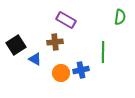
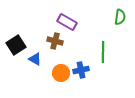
purple rectangle: moved 1 px right, 2 px down
brown cross: moved 1 px up; rotated 21 degrees clockwise
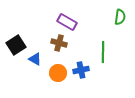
brown cross: moved 4 px right, 2 px down
orange circle: moved 3 px left
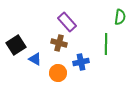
purple rectangle: rotated 18 degrees clockwise
green line: moved 3 px right, 8 px up
blue cross: moved 8 px up
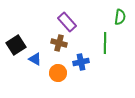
green line: moved 1 px left, 1 px up
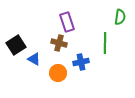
purple rectangle: rotated 24 degrees clockwise
blue triangle: moved 1 px left
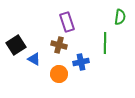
brown cross: moved 2 px down
orange circle: moved 1 px right, 1 px down
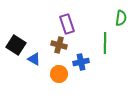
green semicircle: moved 1 px right, 1 px down
purple rectangle: moved 2 px down
black square: rotated 24 degrees counterclockwise
